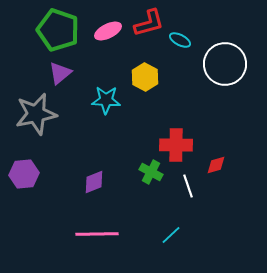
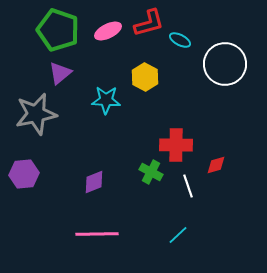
cyan line: moved 7 px right
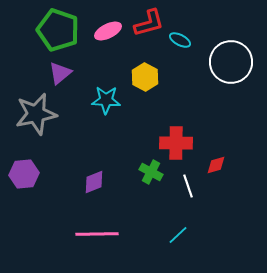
white circle: moved 6 px right, 2 px up
red cross: moved 2 px up
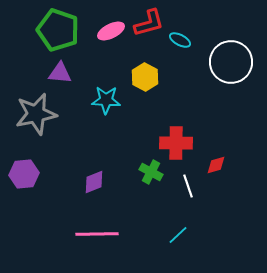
pink ellipse: moved 3 px right
purple triangle: rotated 45 degrees clockwise
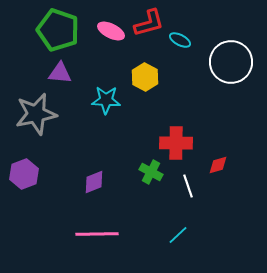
pink ellipse: rotated 52 degrees clockwise
red diamond: moved 2 px right
purple hexagon: rotated 16 degrees counterclockwise
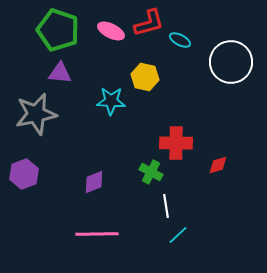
yellow hexagon: rotated 16 degrees counterclockwise
cyan star: moved 5 px right, 1 px down
white line: moved 22 px left, 20 px down; rotated 10 degrees clockwise
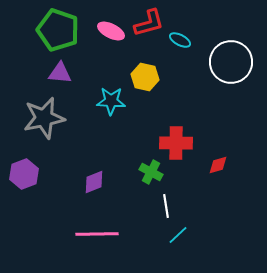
gray star: moved 8 px right, 4 px down
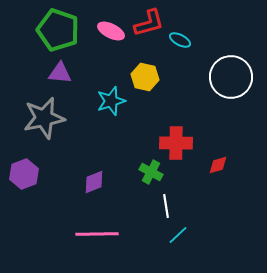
white circle: moved 15 px down
cyan star: rotated 20 degrees counterclockwise
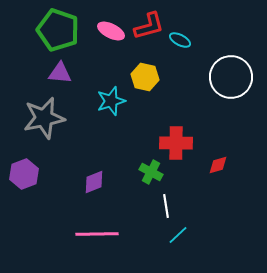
red L-shape: moved 3 px down
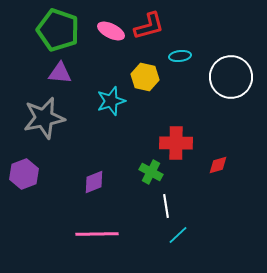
cyan ellipse: moved 16 px down; rotated 35 degrees counterclockwise
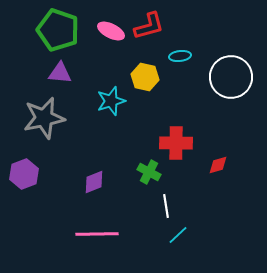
green cross: moved 2 px left
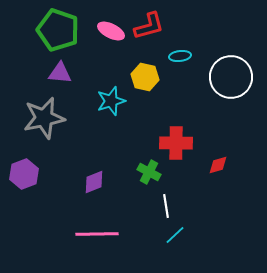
cyan line: moved 3 px left
